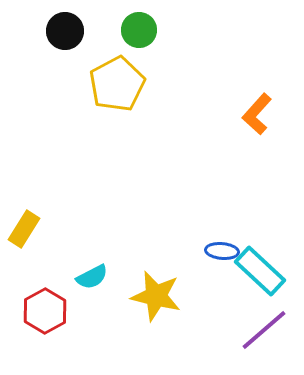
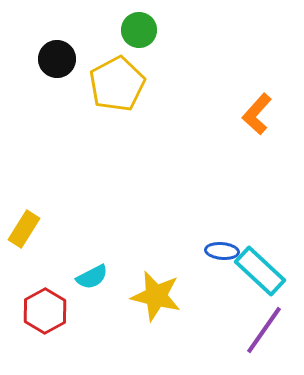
black circle: moved 8 px left, 28 px down
purple line: rotated 14 degrees counterclockwise
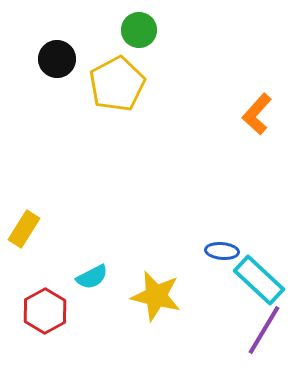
cyan rectangle: moved 1 px left, 9 px down
purple line: rotated 4 degrees counterclockwise
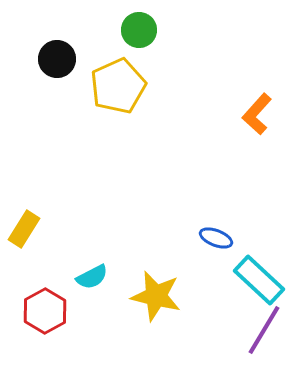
yellow pentagon: moved 1 px right, 2 px down; rotated 4 degrees clockwise
blue ellipse: moved 6 px left, 13 px up; rotated 16 degrees clockwise
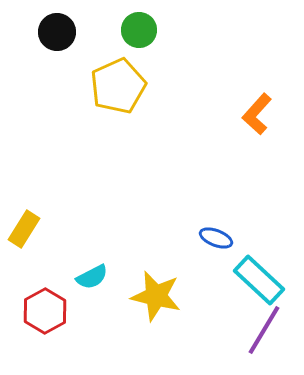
black circle: moved 27 px up
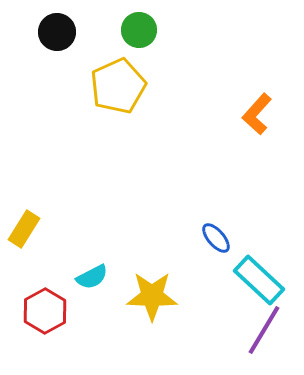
blue ellipse: rotated 28 degrees clockwise
yellow star: moved 4 px left; rotated 12 degrees counterclockwise
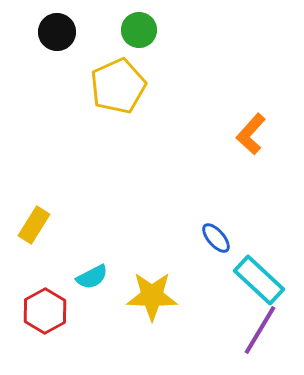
orange L-shape: moved 6 px left, 20 px down
yellow rectangle: moved 10 px right, 4 px up
purple line: moved 4 px left
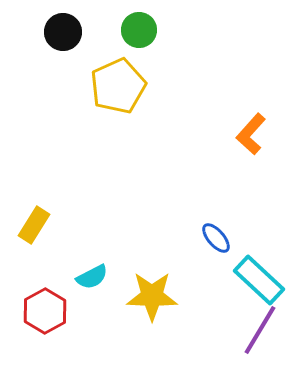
black circle: moved 6 px right
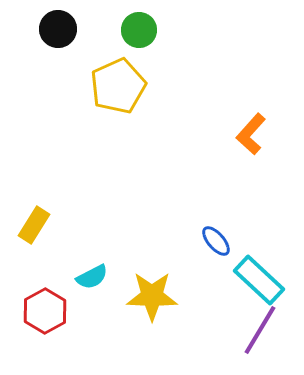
black circle: moved 5 px left, 3 px up
blue ellipse: moved 3 px down
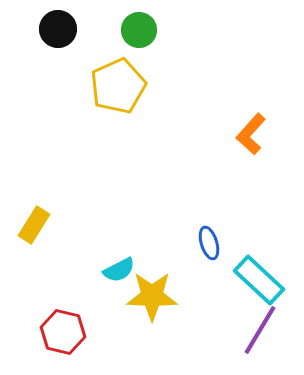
blue ellipse: moved 7 px left, 2 px down; rotated 24 degrees clockwise
cyan semicircle: moved 27 px right, 7 px up
red hexagon: moved 18 px right, 21 px down; rotated 18 degrees counterclockwise
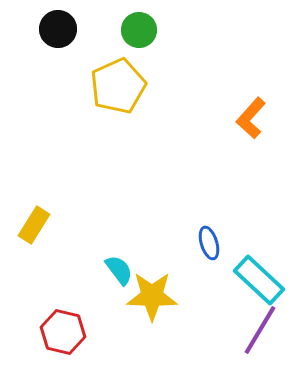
orange L-shape: moved 16 px up
cyan semicircle: rotated 100 degrees counterclockwise
